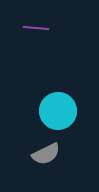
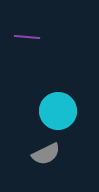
purple line: moved 9 px left, 9 px down
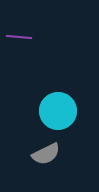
purple line: moved 8 px left
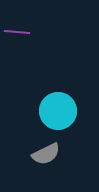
purple line: moved 2 px left, 5 px up
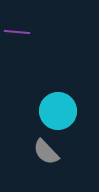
gray semicircle: moved 2 px up; rotated 72 degrees clockwise
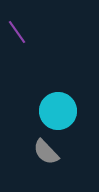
purple line: rotated 50 degrees clockwise
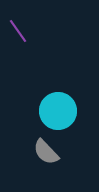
purple line: moved 1 px right, 1 px up
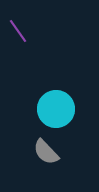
cyan circle: moved 2 px left, 2 px up
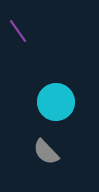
cyan circle: moved 7 px up
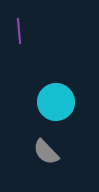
purple line: moved 1 px right; rotated 30 degrees clockwise
